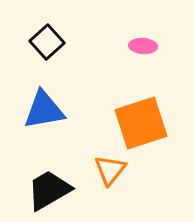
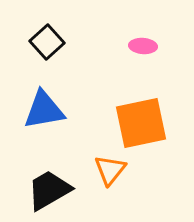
orange square: rotated 6 degrees clockwise
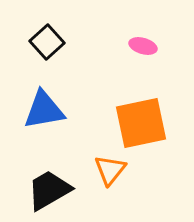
pink ellipse: rotated 12 degrees clockwise
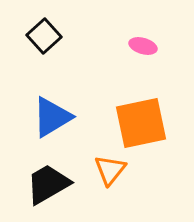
black square: moved 3 px left, 6 px up
blue triangle: moved 8 px right, 7 px down; rotated 21 degrees counterclockwise
black trapezoid: moved 1 px left, 6 px up
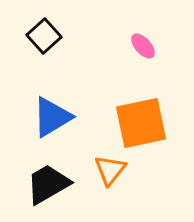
pink ellipse: rotated 32 degrees clockwise
